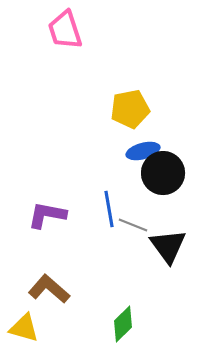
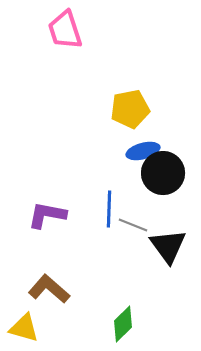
blue line: rotated 12 degrees clockwise
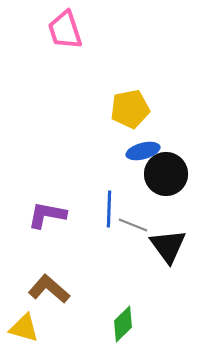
black circle: moved 3 px right, 1 px down
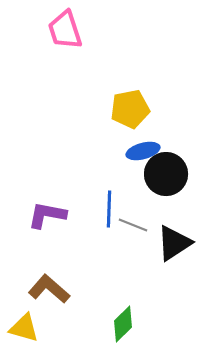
black triangle: moved 6 px right, 3 px up; rotated 33 degrees clockwise
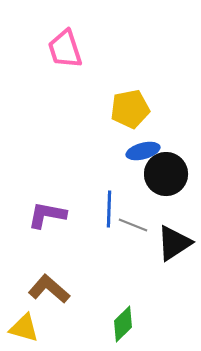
pink trapezoid: moved 19 px down
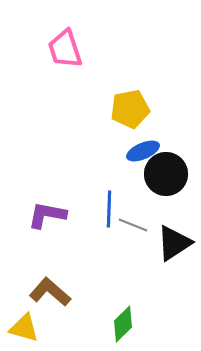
blue ellipse: rotated 8 degrees counterclockwise
brown L-shape: moved 1 px right, 3 px down
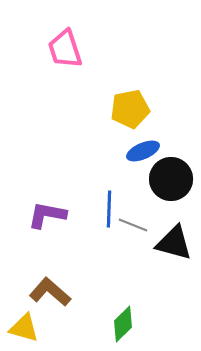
black circle: moved 5 px right, 5 px down
black triangle: rotated 48 degrees clockwise
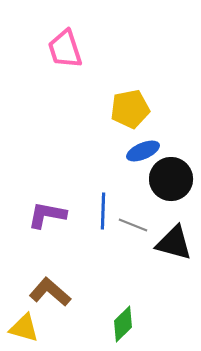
blue line: moved 6 px left, 2 px down
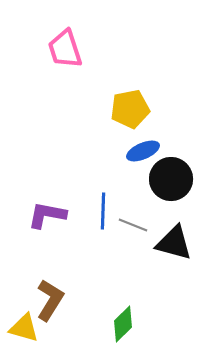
brown L-shape: moved 8 px down; rotated 81 degrees clockwise
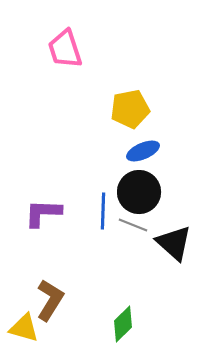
black circle: moved 32 px left, 13 px down
purple L-shape: moved 4 px left, 2 px up; rotated 9 degrees counterclockwise
black triangle: rotated 27 degrees clockwise
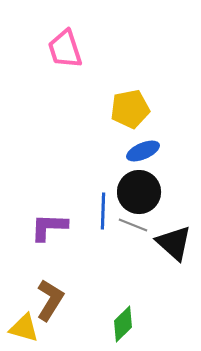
purple L-shape: moved 6 px right, 14 px down
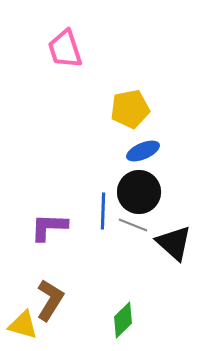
green diamond: moved 4 px up
yellow triangle: moved 1 px left, 3 px up
